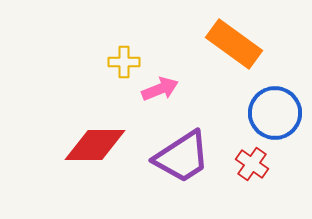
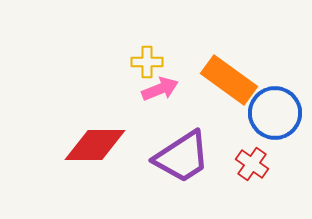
orange rectangle: moved 5 px left, 36 px down
yellow cross: moved 23 px right
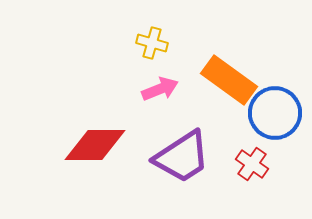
yellow cross: moved 5 px right, 19 px up; rotated 16 degrees clockwise
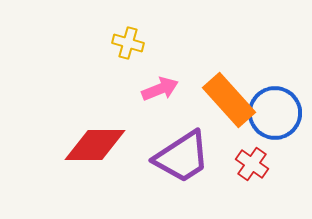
yellow cross: moved 24 px left
orange rectangle: moved 20 px down; rotated 12 degrees clockwise
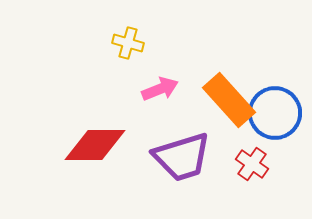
purple trapezoid: rotated 16 degrees clockwise
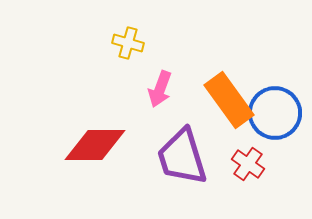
pink arrow: rotated 132 degrees clockwise
orange rectangle: rotated 6 degrees clockwise
purple trapezoid: rotated 90 degrees clockwise
red cross: moved 4 px left
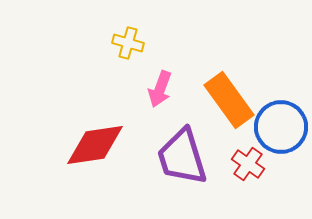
blue circle: moved 6 px right, 14 px down
red diamond: rotated 8 degrees counterclockwise
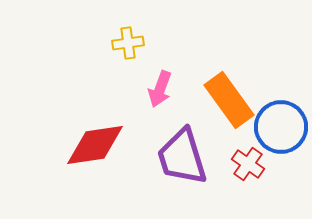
yellow cross: rotated 24 degrees counterclockwise
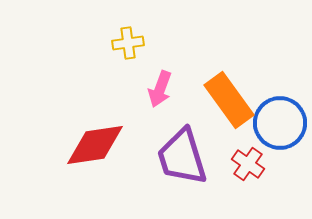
blue circle: moved 1 px left, 4 px up
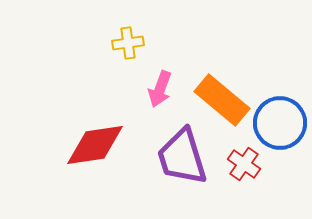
orange rectangle: moved 7 px left; rotated 14 degrees counterclockwise
red cross: moved 4 px left
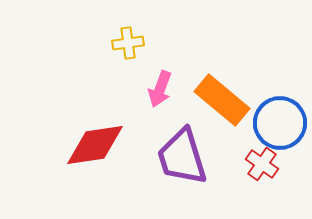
red cross: moved 18 px right
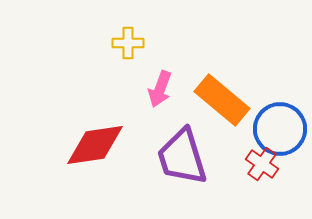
yellow cross: rotated 8 degrees clockwise
blue circle: moved 6 px down
